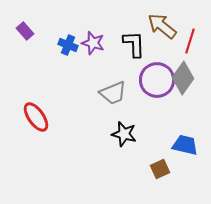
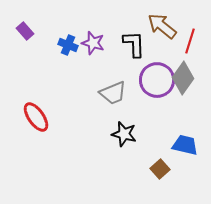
brown square: rotated 18 degrees counterclockwise
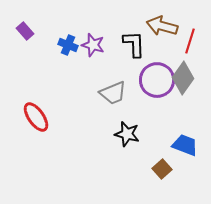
brown arrow: rotated 24 degrees counterclockwise
purple star: moved 2 px down
black star: moved 3 px right
blue trapezoid: rotated 8 degrees clockwise
brown square: moved 2 px right
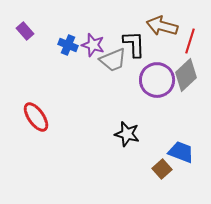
gray diamond: moved 3 px right, 3 px up; rotated 12 degrees clockwise
gray trapezoid: moved 33 px up
blue trapezoid: moved 4 px left, 7 px down
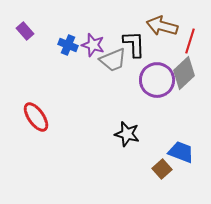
gray diamond: moved 2 px left, 2 px up
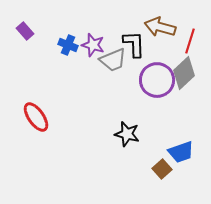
brown arrow: moved 2 px left, 1 px down
blue trapezoid: rotated 140 degrees clockwise
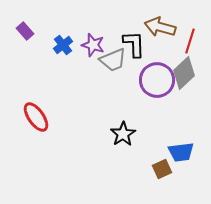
blue cross: moved 5 px left; rotated 30 degrees clockwise
black star: moved 4 px left; rotated 25 degrees clockwise
blue trapezoid: rotated 12 degrees clockwise
brown square: rotated 18 degrees clockwise
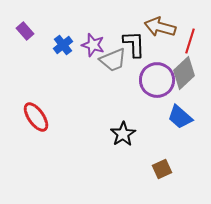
blue trapezoid: moved 1 px left, 35 px up; rotated 48 degrees clockwise
